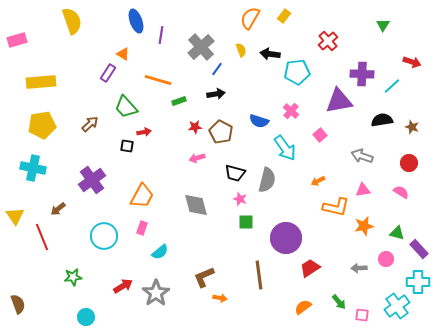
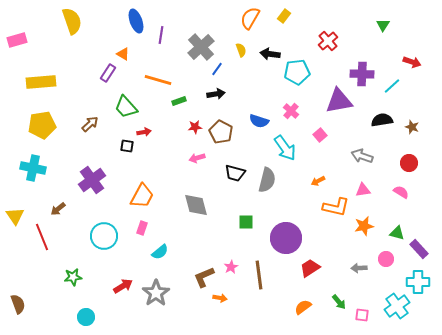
pink star at (240, 199): moved 9 px left, 68 px down; rotated 24 degrees clockwise
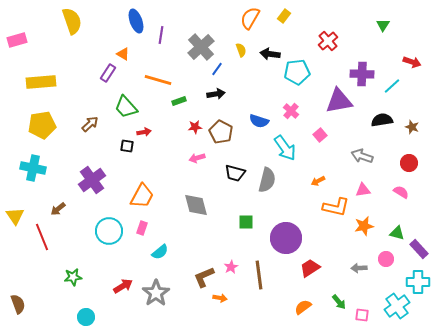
cyan circle at (104, 236): moved 5 px right, 5 px up
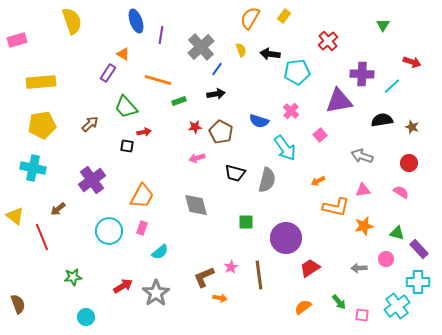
yellow triangle at (15, 216): rotated 18 degrees counterclockwise
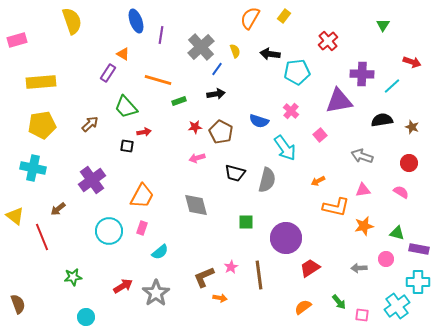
yellow semicircle at (241, 50): moved 6 px left, 1 px down
purple rectangle at (419, 249): rotated 36 degrees counterclockwise
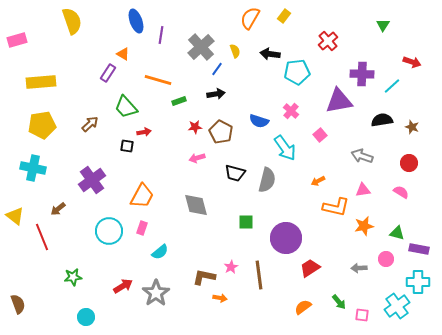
brown L-shape at (204, 277): rotated 35 degrees clockwise
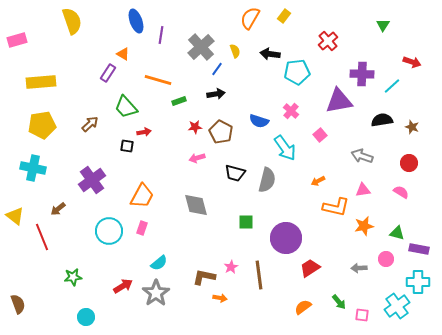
cyan semicircle at (160, 252): moved 1 px left, 11 px down
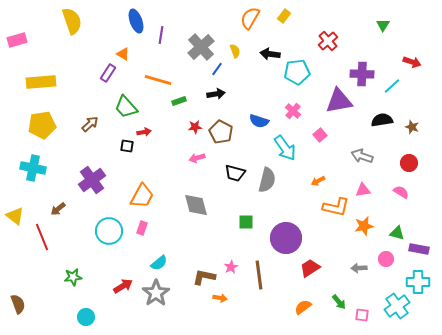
pink cross at (291, 111): moved 2 px right
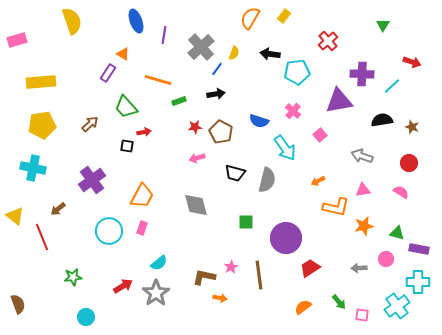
purple line at (161, 35): moved 3 px right
yellow semicircle at (235, 51): moved 1 px left, 2 px down; rotated 40 degrees clockwise
